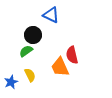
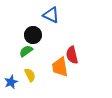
orange trapezoid: rotated 15 degrees clockwise
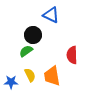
red semicircle: rotated 12 degrees clockwise
orange trapezoid: moved 8 px left, 9 px down
blue star: rotated 24 degrees clockwise
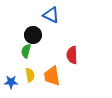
green semicircle: rotated 40 degrees counterclockwise
yellow semicircle: rotated 16 degrees clockwise
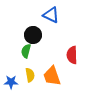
orange trapezoid: rotated 10 degrees counterclockwise
